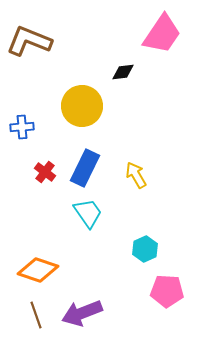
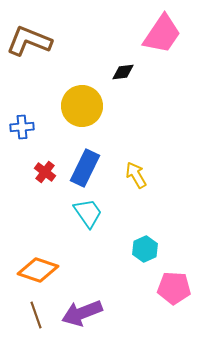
pink pentagon: moved 7 px right, 3 px up
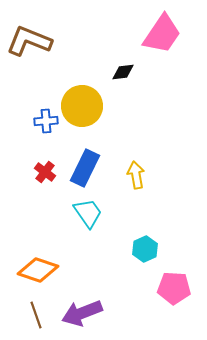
blue cross: moved 24 px right, 6 px up
yellow arrow: rotated 20 degrees clockwise
